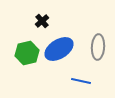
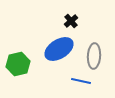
black cross: moved 29 px right
gray ellipse: moved 4 px left, 9 px down
green hexagon: moved 9 px left, 11 px down
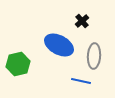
black cross: moved 11 px right
blue ellipse: moved 4 px up; rotated 60 degrees clockwise
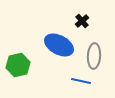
green hexagon: moved 1 px down
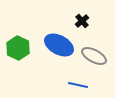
gray ellipse: rotated 65 degrees counterclockwise
green hexagon: moved 17 px up; rotated 20 degrees counterclockwise
blue line: moved 3 px left, 4 px down
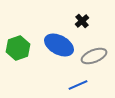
green hexagon: rotated 15 degrees clockwise
gray ellipse: rotated 50 degrees counterclockwise
blue line: rotated 36 degrees counterclockwise
